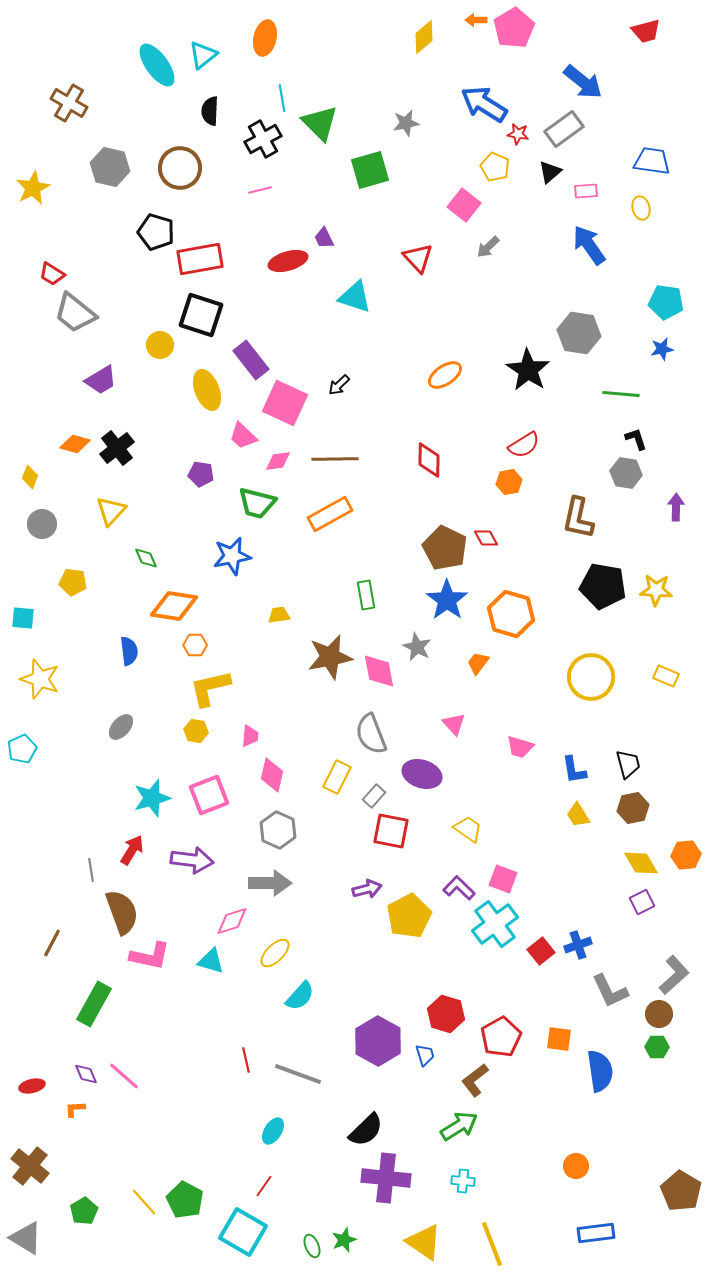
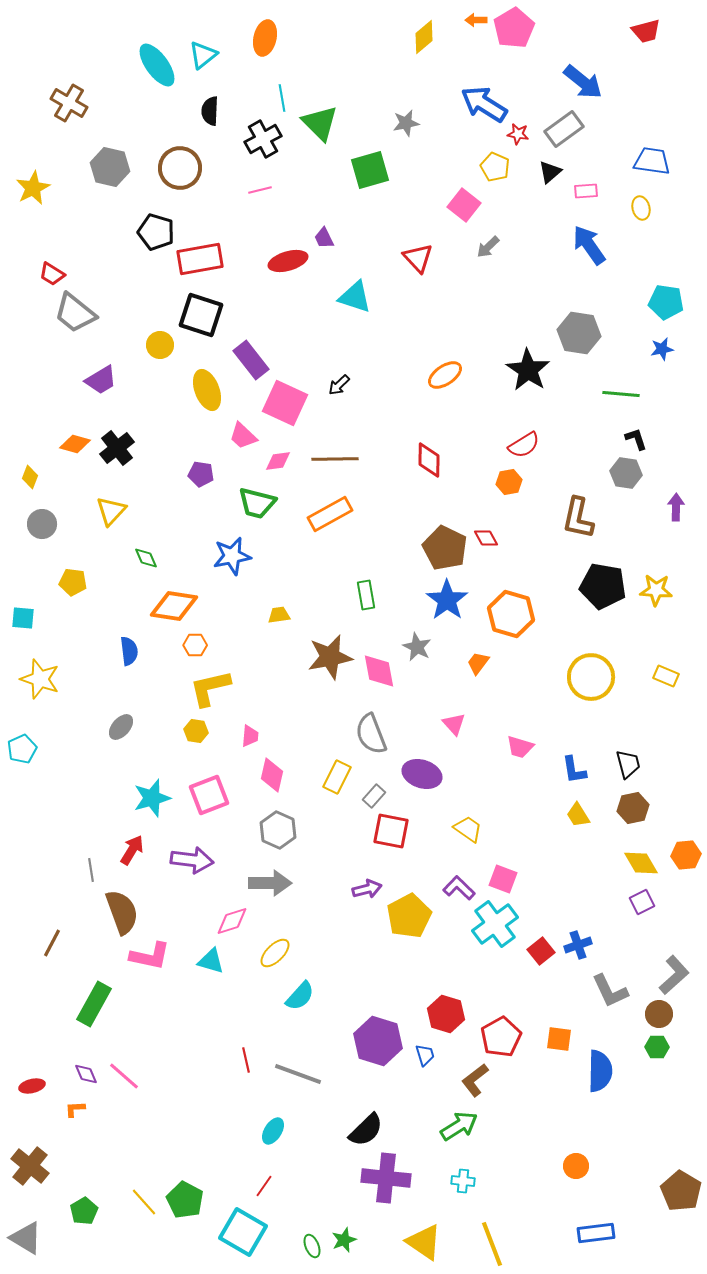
purple hexagon at (378, 1041): rotated 12 degrees counterclockwise
blue semicircle at (600, 1071): rotated 9 degrees clockwise
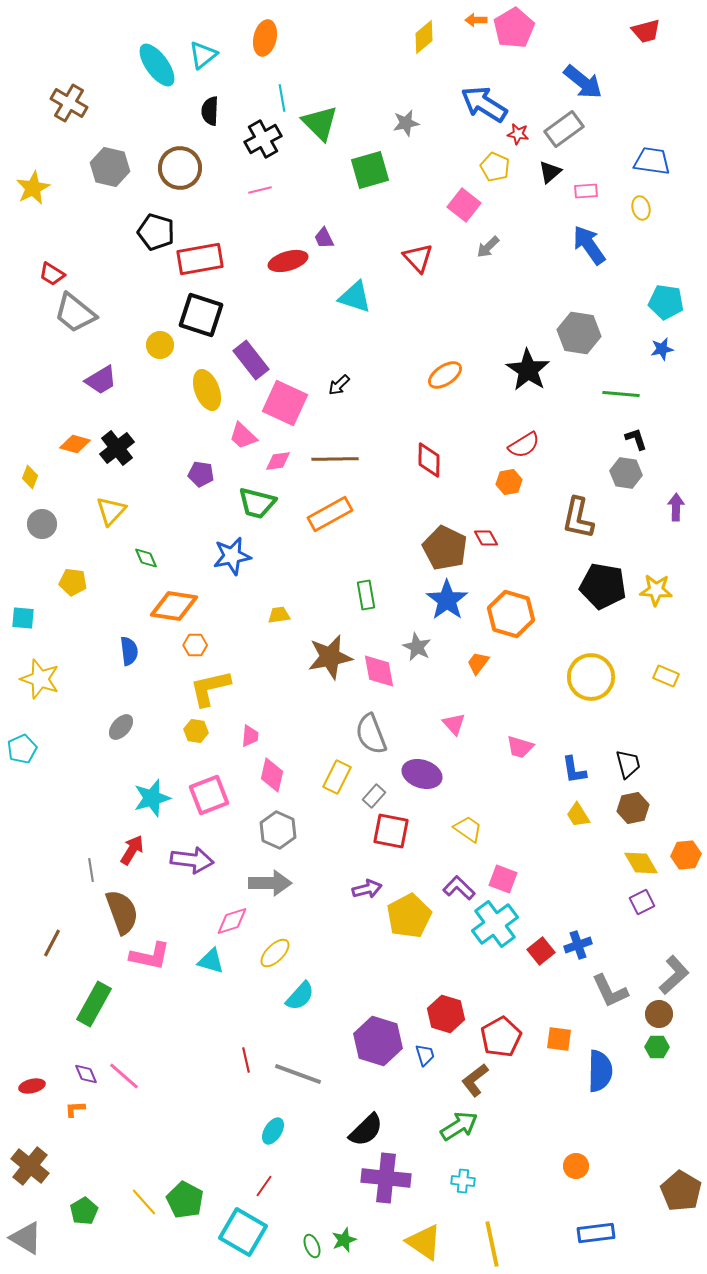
yellow line at (492, 1244): rotated 9 degrees clockwise
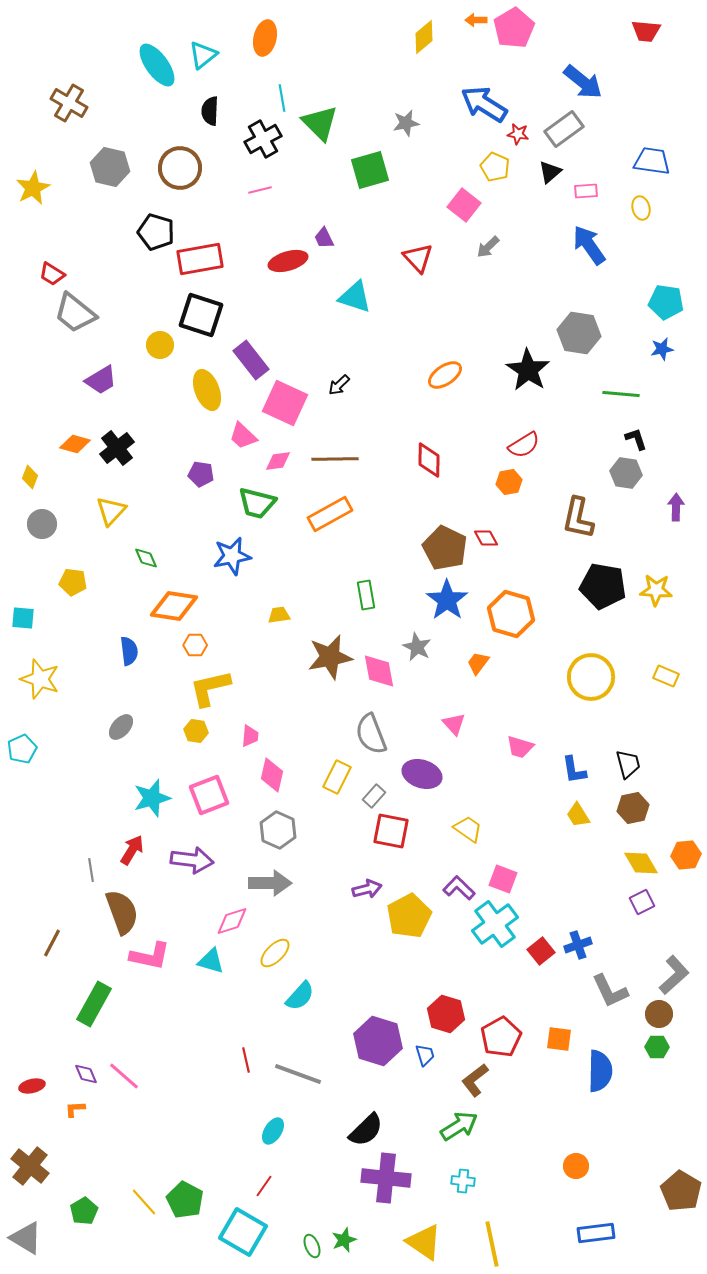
red trapezoid at (646, 31): rotated 20 degrees clockwise
